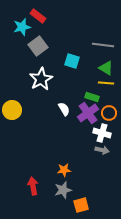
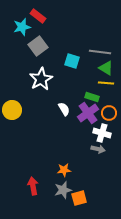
gray line: moved 3 px left, 7 px down
gray arrow: moved 4 px left, 1 px up
orange square: moved 2 px left, 7 px up
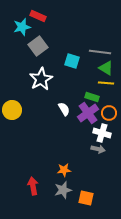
red rectangle: rotated 14 degrees counterclockwise
orange square: moved 7 px right; rotated 28 degrees clockwise
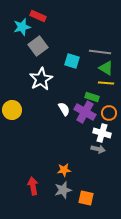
purple cross: moved 3 px left, 1 px up; rotated 25 degrees counterclockwise
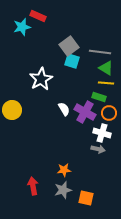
gray square: moved 31 px right
green rectangle: moved 7 px right
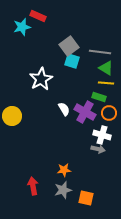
yellow circle: moved 6 px down
white cross: moved 2 px down
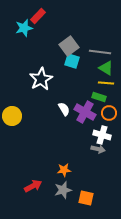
red rectangle: rotated 70 degrees counterclockwise
cyan star: moved 2 px right, 1 px down
red arrow: rotated 72 degrees clockwise
